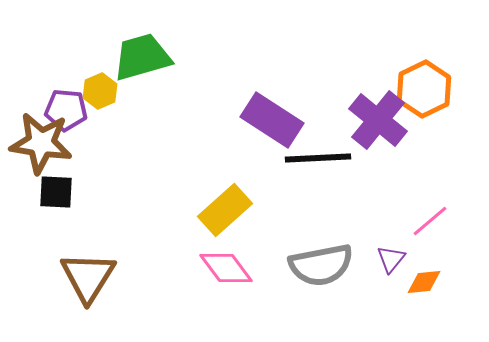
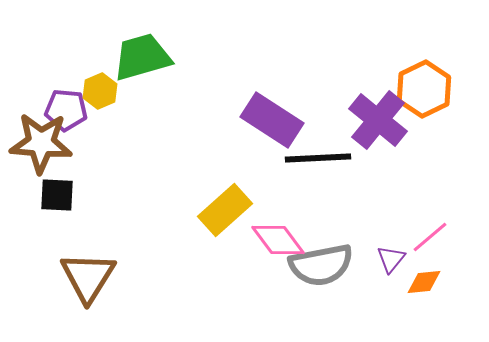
brown star: rotated 4 degrees counterclockwise
black square: moved 1 px right, 3 px down
pink line: moved 16 px down
pink diamond: moved 52 px right, 28 px up
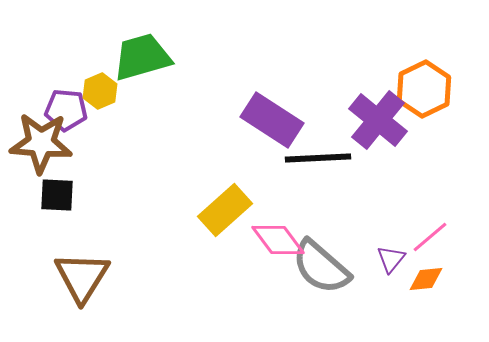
gray semicircle: moved 2 px down; rotated 52 degrees clockwise
brown triangle: moved 6 px left
orange diamond: moved 2 px right, 3 px up
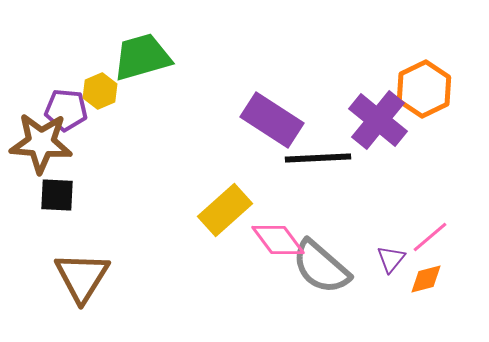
orange diamond: rotated 9 degrees counterclockwise
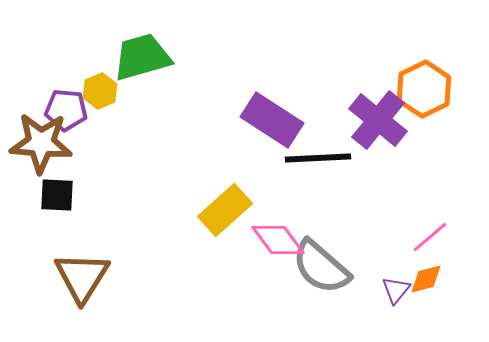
purple triangle: moved 5 px right, 31 px down
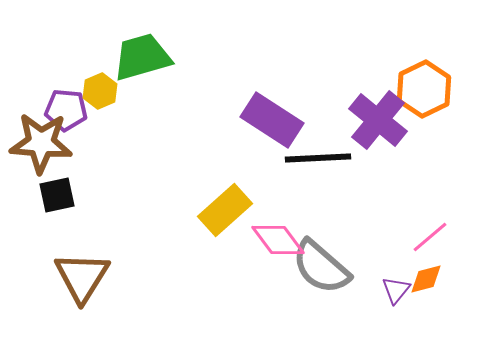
black square: rotated 15 degrees counterclockwise
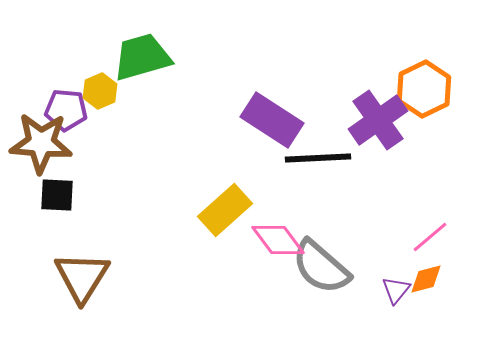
purple cross: rotated 16 degrees clockwise
black square: rotated 15 degrees clockwise
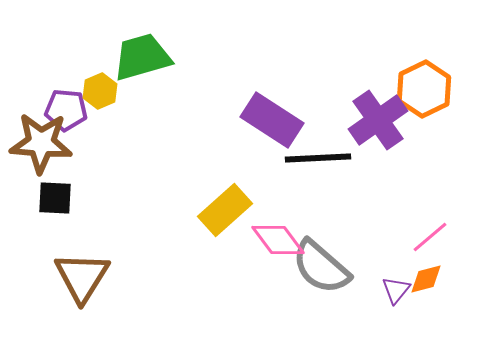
black square: moved 2 px left, 3 px down
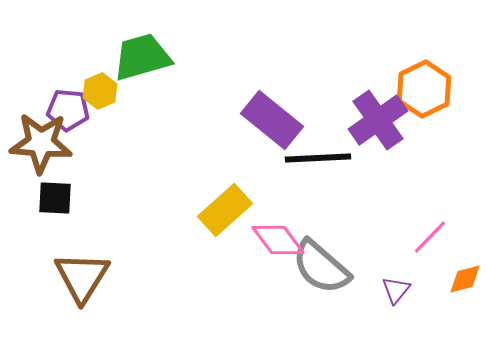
purple pentagon: moved 2 px right
purple rectangle: rotated 6 degrees clockwise
pink line: rotated 6 degrees counterclockwise
orange diamond: moved 39 px right
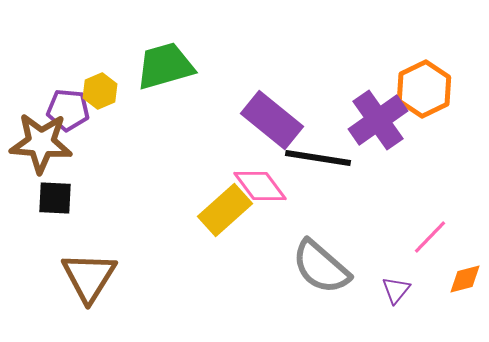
green trapezoid: moved 23 px right, 9 px down
black line: rotated 12 degrees clockwise
pink diamond: moved 18 px left, 54 px up
brown triangle: moved 7 px right
